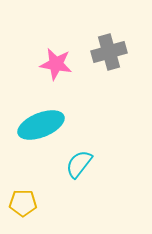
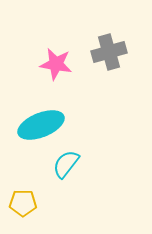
cyan semicircle: moved 13 px left
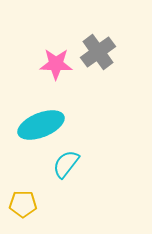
gray cross: moved 11 px left; rotated 20 degrees counterclockwise
pink star: rotated 8 degrees counterclockwise
yellow pentagon: moved 1 px down
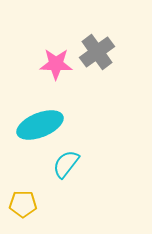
gray cross: moved 1 px left
cyan ellipse: moved 1 px left
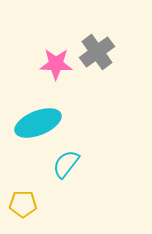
cyan ellipse: moved 2 px left, 2 px up
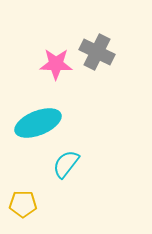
gray cross: rotated 28 degrees counterclockwise
